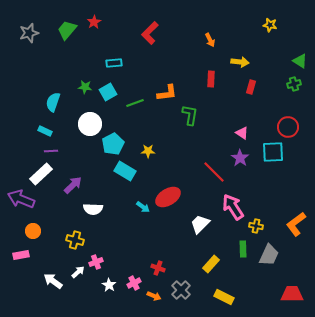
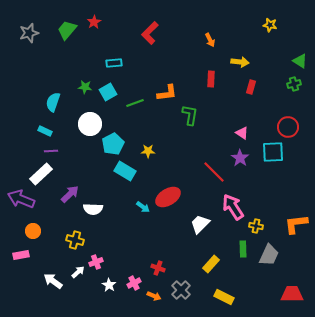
purple arrow at (73, 185): moved 3 px left, 9 px down
orange L-shape at (296, 224): rotated 30 degrees clockwise
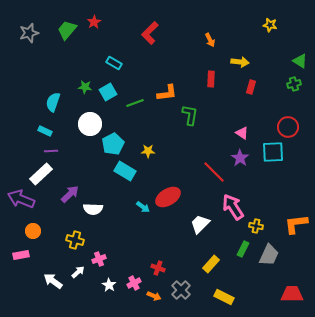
cyan rectangle at (114, 63): rotated 35 degrees clockwise
green rectangle at (243, 249): rotated 28 degrees clockwise
pink cross at (96, 262): moved 3 px right, 3 px up
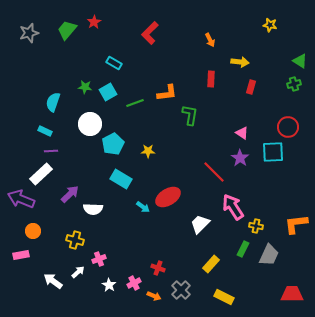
cyan rectangle at (125, 171): moved 4 px left, 8 px down
